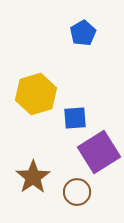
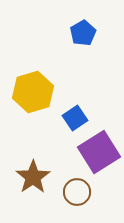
yellow hexagon: moved 3 px left, 2 px up
blue square: rotated 30 degrees counterclockwise
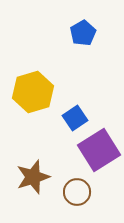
purple square: moved 2 px up
brown star: rotated 16 degrees clockwise
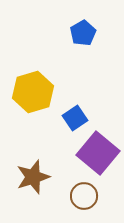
purple square: moved 1 px left, 3 px down; rotated 18 degrees counterclockwise
brown circle: moved 7 px right, 4 px down
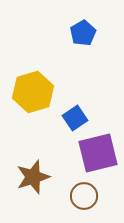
purple square: rotated 36 degrees clockwise
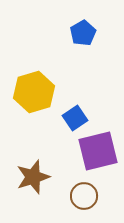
yellow hexagon: moved 1 px right
purple square: moved 2 px up
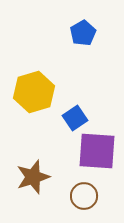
purple square: moved 1 px left; rotated 18 degrees clockwise
